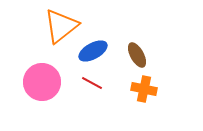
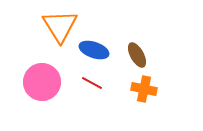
orange triangle: moved 1 px left; rotated 24 degrees counterclockwise
blue ellipse: moved 1 px right, 1 px up; rotated 48 degrees clockwise
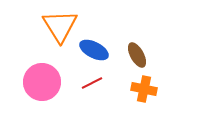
blue ellipse: rotated 8 degrees clockwise
red line: rotated 55 degrees counterclockwise
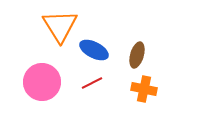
brown ellipse: rotated 45 degrees clockwise
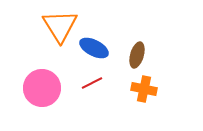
blue ellipse: moved 2 px up
pink circle: moved 6 px down
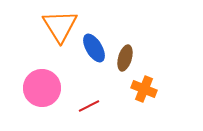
blue ellipse: rotated 32 degrees clockwise
brown ellipse: moved 12 px left, 3 px down
red line: moved 3 px left, 23 px down
orange cross: rotated 10 degrees clockwise
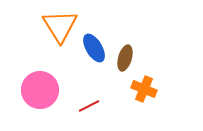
pink circle: moved 2 px left, 2 px down
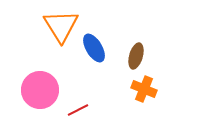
orange triangle: moved 1 px right
brown ellipse: moved 11 px right, 2 px up
red line: moved 11 px left, 4 px down
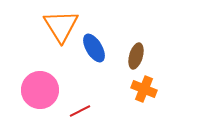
red line: moved 2 px right, 1 px down
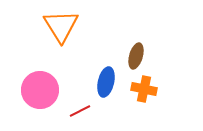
blue ellipse: moved 12 px right, 34 px down; rotated 44 degrees clockwise
orange cross: rotated 10 degrees counterclockwise
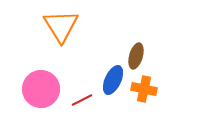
blue ellipse: moved 7 px right, 2 px up; rotated 12 degrees clockwise
pink circle: moved 1 px right, 1 px up
red line: moved 2 px right, 11 px up
